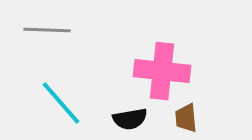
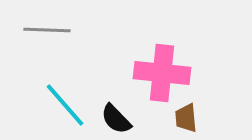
pink cross: moved 2 px down
cyan line: moved 4 px right, 2 px down
black semicircle: moved 14 px left; rotated 56 degrees clockwise
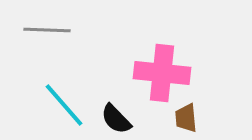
cyan line: moved 1 px left
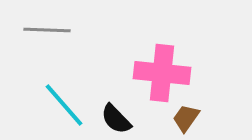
brown trapezoid: rotated 40 degrees clockwise
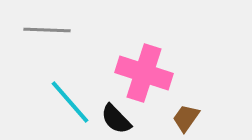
pink cross: moved 18 px left; rotated 12 degrees clockwise
cyan line: moved 6 px right, 3 px up
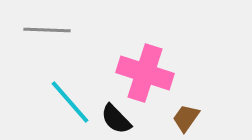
pink cross: moved 1 px right
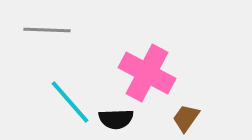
pink cross: moved 2 px right; rotated 10 degrees clockwise
black semicircle: rotated 48 degrees counterclockwise
